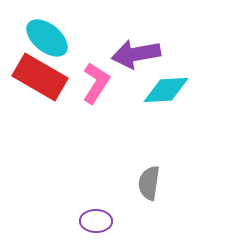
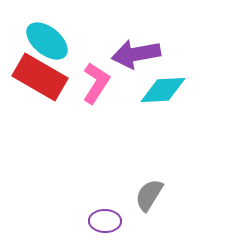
cyan ellipse: moved 3 px down
cyan diamond: moved 3 px left
gray semicircle: moved 12 px down; rotated 24 degrees clockwise
purple ellipse: moved 9 px right
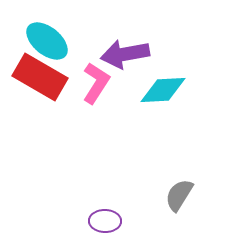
purple arrow: moved 11 px left
gray semicircle: moved 30 px right
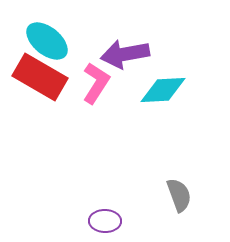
gray semicircle: rotated 128 degrees clockwise
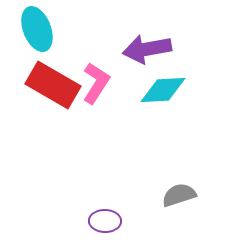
cyan ellipse: moved 10 px left, 12 px up; rotated 30 degrees clockwise
purple arrow: moved 22 px right, 5 px up
red rectangle: moved 13 px right, 8 px down
gray semicircle: rotated 88 degrees counterclockwise
